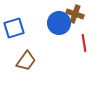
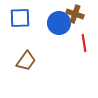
blue square: moved 6 px right, 10 px up; rotated 15 degrees clockwise
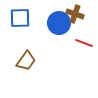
red line: rotated 60 degrees counterclockwise
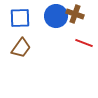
blue circle: moved 3 px left, 7 px up
brown trapezoid: moved 5 px left, 13 px up
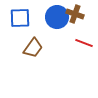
blue circle: moved 1 px right, 1 px down
brown trapezoid: moved 12 px right
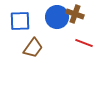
blue square: moved 3 px down
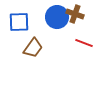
blue square: moved 1 px left, 1 px down
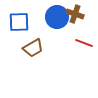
brown trapezoid: rotated 25 degrees clockwise
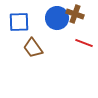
blue circle: moved 1 px down
brown trapezoid: rotated 85 degrees clockwise
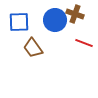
blue circle: moved 2 px left, 2 px down
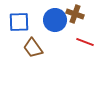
red line: moved 1 px right, 1 px up
